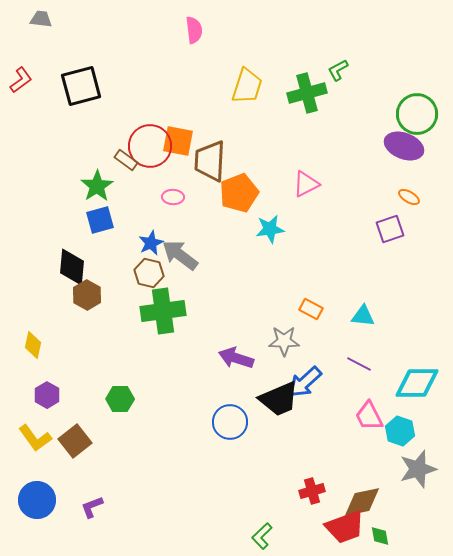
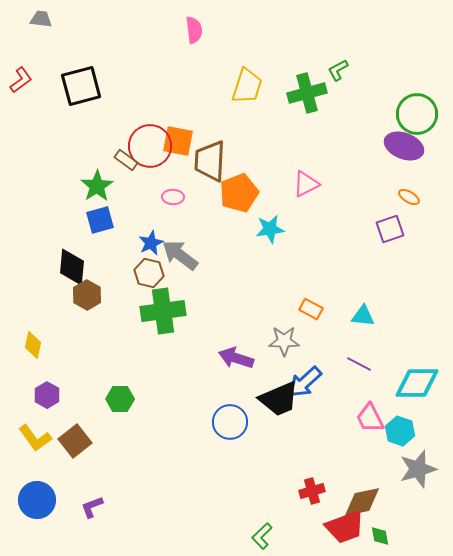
pink trapezoid at (369, 416): moved 1 px right, 2 px down
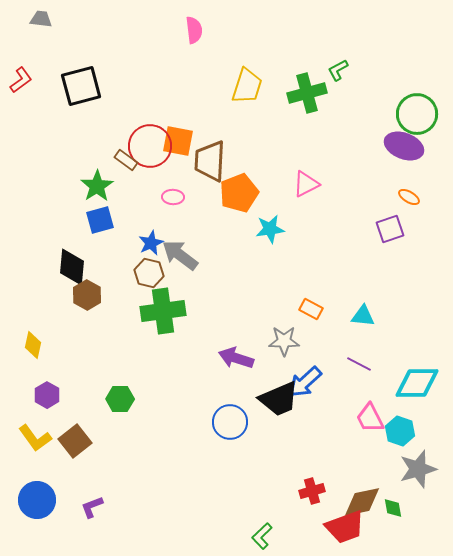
green diamond at (380, 536): moved 13 px right, 28 px up
